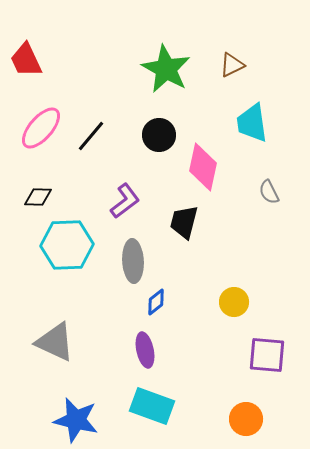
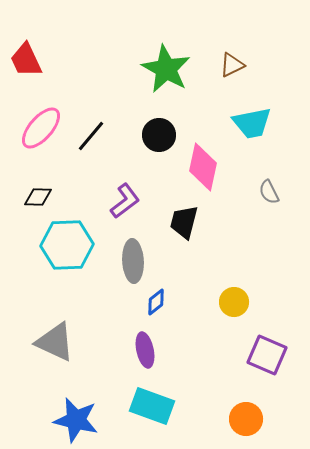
cyan trapezoid: rotated 93 degrees counterclockwise
purple square: rotated 18 degrees clockwise
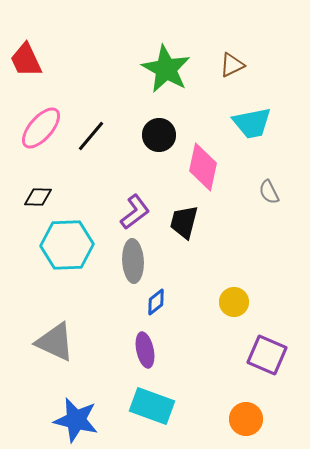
purple L-shape: moved 10 px right, 11 px down
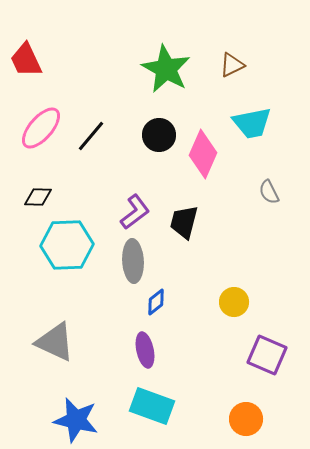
pink diamond: moved 13 px up; rotated 12 degrees clockwise
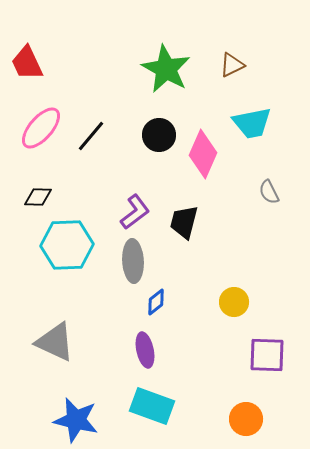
red trapezoid: moved 1 px right, 3 px down
purple square: rotated 21 degrees counterclockwise
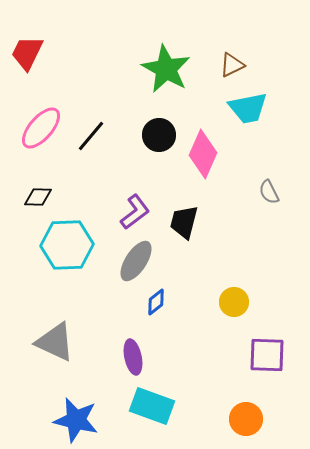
red trapezoid: moved 10 px up; rotated 51 degrees clockwise
cyan trapezoid: moved 4 px left, 15 px up
gray ellipse: moved 3 px right; rotated 36 degrees clockwise
purple ellipse: moved 12 px left, 7 px down
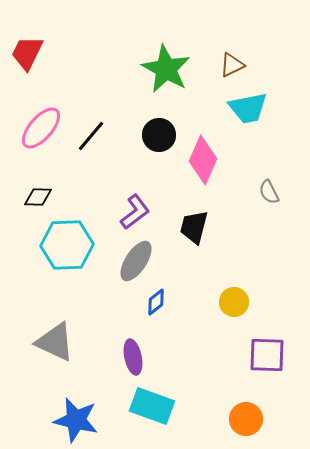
pink diamond: moved 6 px down
black trapezoid: moved 10 px right, 5 px down
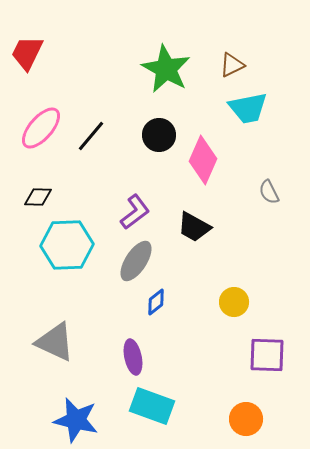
black trapezoid: rotated 75 degrees counterclockwise
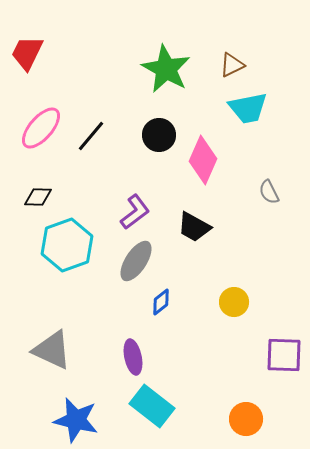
cyan hexagon: rotated 18 degrees counterclockwise
blue diamond: moved 5 px right
gray triangle: moved 3 px left, 8 px down
purple square: moved 17 px right
cyan rectangle: rotated 18 degrees clockwise
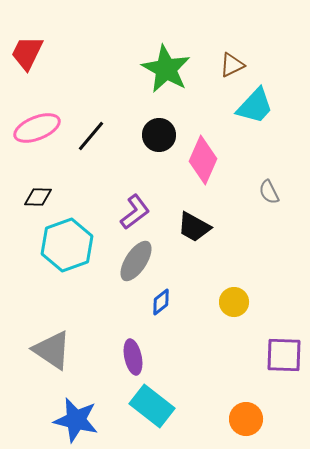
cyan trapezoid: moved 7 px right, 2 px up; rotated 36 degrees counterclockwise
pink ellipse: moved 4 px left; rotated 27 degrees clockwise
gray triangle: rotated 9 degrees clockwise
